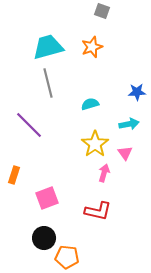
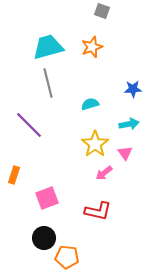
blue star: moved 4 px left, 3 px up
pink arrow: rotated 144 degrees counterclockwise
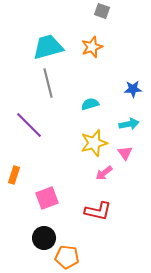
yellow star: moved 1 px left, 1 px up; rotated 20 degrees clockwise
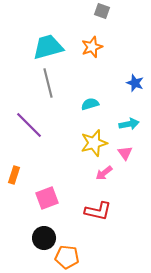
blue star: moved 2 px right, 6 px up; rotated 24 degrees clockwise
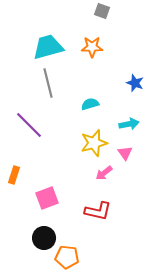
orange star: rotated 20 degrees clockwise
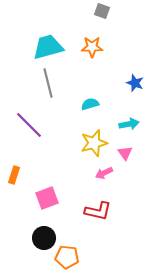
pink arrow: rotated 12 degrees clockwise
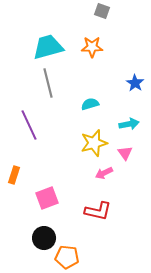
blue star: rotated 12 degrees clockwise
purple line: rotated 20 degrees clockwise
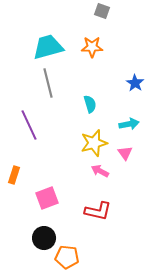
cyan semicircle: rotated 90 degrees clockwise
pink arrow: moved 4 px left, 2 px up; rotated 54 degrees clockwise
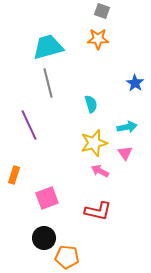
orange star: moved 6 px right, 8 px up
cyan semicircle: moved 1 px right
cyan arrow: moved 2 px left, 3 px down
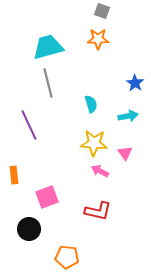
cyan arrow: moved 1 px right, 11 px up
yellow star: rotated 20 degrees clockwise
orange rectangle: rotated 24 degrees counterclockwise
pink square: moved 1 px up
black circle: moved 15 px left, 9 px up
